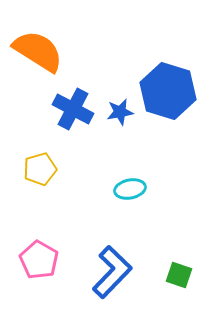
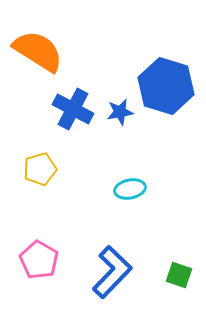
blue hexagon: moved 2 px left, 5 px up
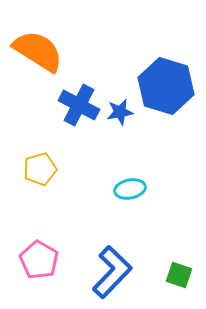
blue cross: moved 6 px right, 4 px up
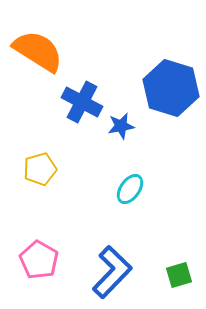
blue hexagon: moved 5 px right, 2 px down
blue cross: moved 3 px right, 3 px up
blue star: moved 1 px right, 14 px down
cyan ellipse: rotated 44 degrees counterclockwise
green square: rotated 36 degrees counterclockwise
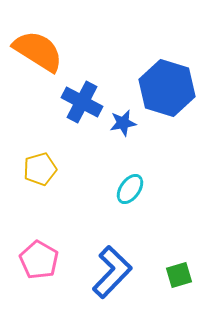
blue hexagon: moved 4 px left
blue star: moved 2 px right, 3 px up
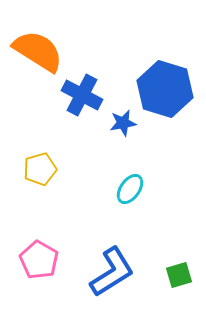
blue hexagon: moved 2 px left, 1 px down
blue cross: moved 7 px up
blue L-shape: rotated 14 degrees clockwise
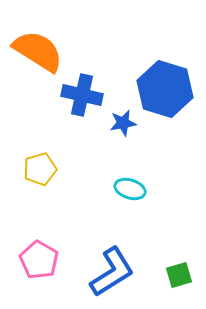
blue cross: rotated 15 degrees counterclockwise
cyan ellipse: rotated 72 degrees clockwise
